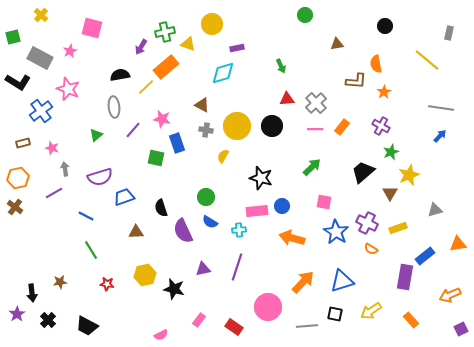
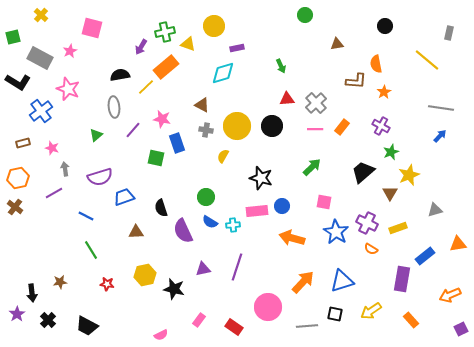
yellow circle at (212, 24): moved 2 px right, 2 px down
cyan cross at (239, 230): moved 6 px left, 5 px up
purple rectangle at (405, 277): moved 3 px left, 2 px down
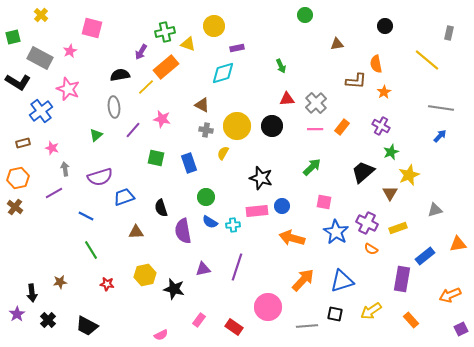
purple arrow at (141, 47): moved 5 px down
blue rectangle at (177, 143): moved 12 px right, 20 px down
yellow semicircle at (223, 156): moved 3 px up
purple semicircle at (183, 231): rotated 15 degrees clockwise
orange arrow at (303, 282): moved 2 px up
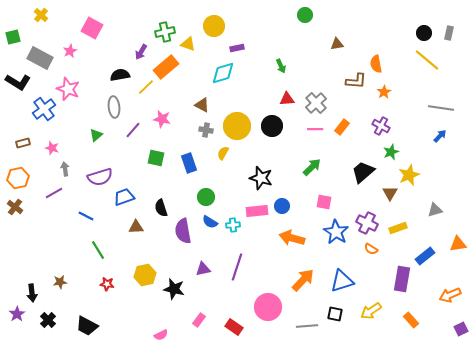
black circle at (385, 26): moved 39 px right, 7 px down
pink square at (92, 28): rotated 15 degrees clockwise
blue cross at (41, 111): moved 3 px right, 2 px up
brown triangle at (136, 232): moved 5 px up
green line at (91, 250): moved 7 px right
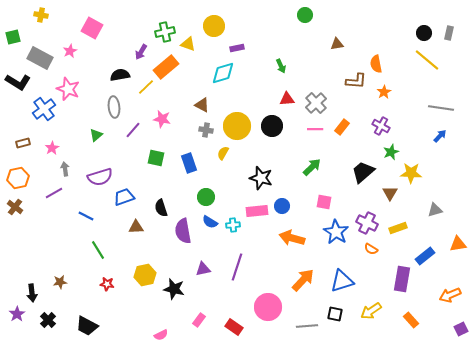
yellow cross at (41, 15): rotated 32 degrees counterclockwise
pink star at (52, 148): rotated 24 degrees clockwise
yellow star at (409, 175): moved 2 px right, 2 px up; rotated 25 degrees clockwise
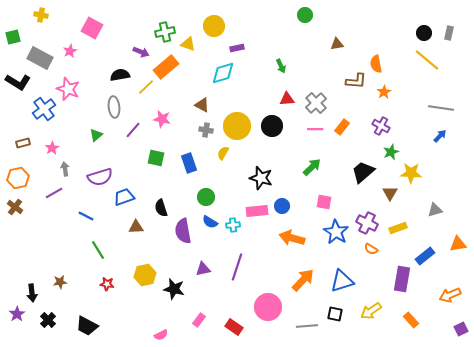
purple arrow at (141, 52): rotated 98 degrees counterclockwise
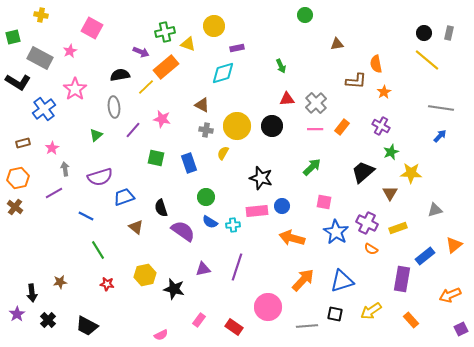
pink star at (68, 89): moved 7 px right; rotated 15 degrees clockwise
brown triangle at (136, 227): rotated 42 degrees clockwise
purple semicircle at (183, 231): rotated 135 degrees clockwise
orange triangle at (458, 244): moved 4 px left, 1 px down; rotated 30 degrees counterclockwise
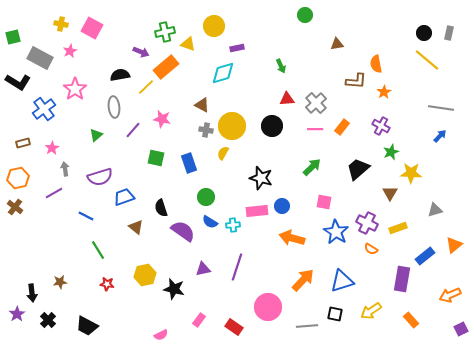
yellow cross at (41, 15): moved 20 px right, 9 px down
yellow circle at (237, 126): moved 5 px left
black trapezoid at (363, 172): moved 5 px left, 3 px up
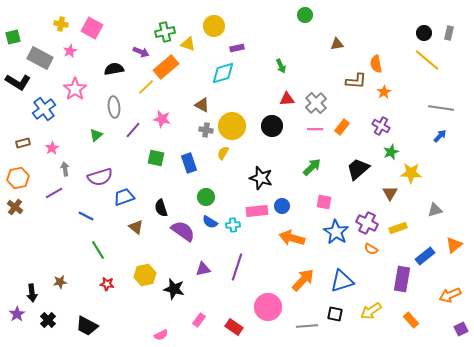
black semicircle at (120, 75): moved 6 px left, 6 px up
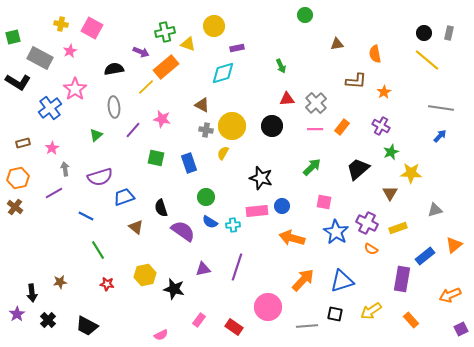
orange semicircle at (376, 64): moved 1 px left, 10 px up
blue cross at (44, 109): moved 6 px right, 1 px up
